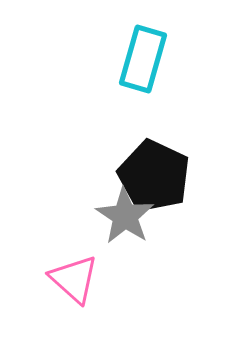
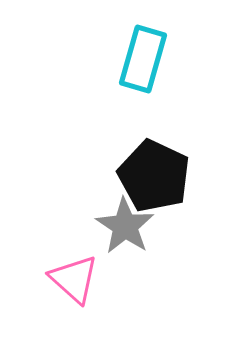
gray star: moved 10 px down
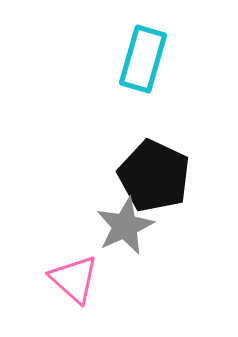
gray star: rotated 14 degrees clockwise
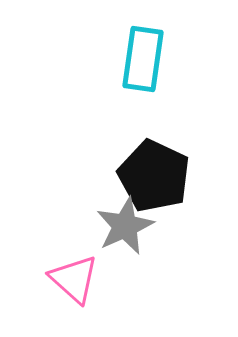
cyan rectangle: rotated 8 degrees counterclockwise
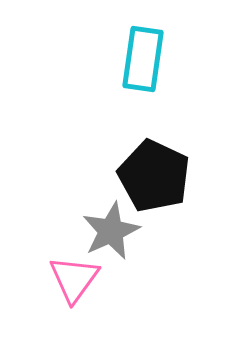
gray star: moved 14 px left, 5 px down
pink triangle: rotated 24 degrees clockwise
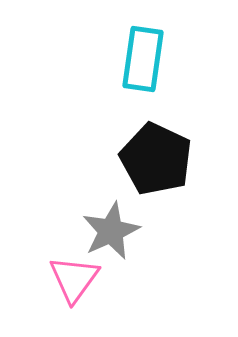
black pentagon: moved 2 px right, 17 px up
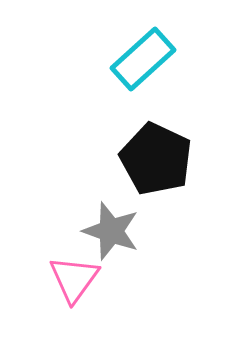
cyan rectangle: rotated 40 degrees clockwise
gray star: rotated 28 degrees counterclockwise
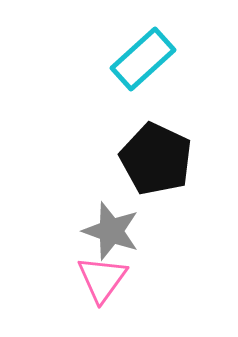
pink triangle: moved 28 px right
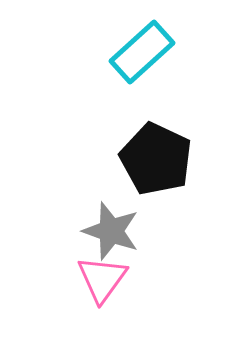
cyan rectangle: moved 1 px left, 7 px up
